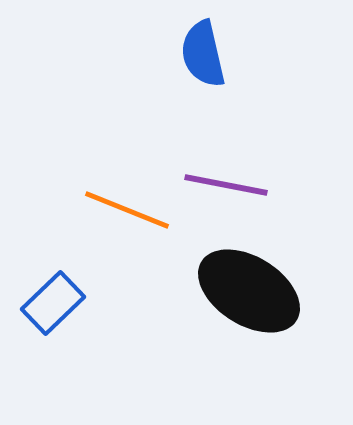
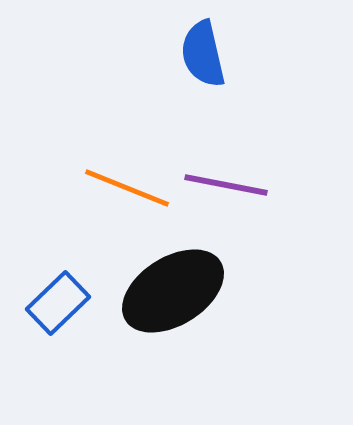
orange line: moved 22 px up
black ellipse: moved 76 px left; rotated 64 degrees counterclockwise
blue rectangle: moved 5 px right
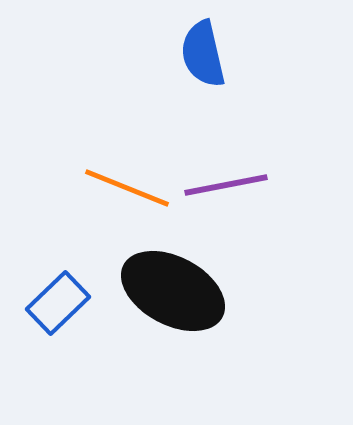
purple line: rotated 22 degrees counterclockwise
black ellipse: rotated 60 degrees clockwise
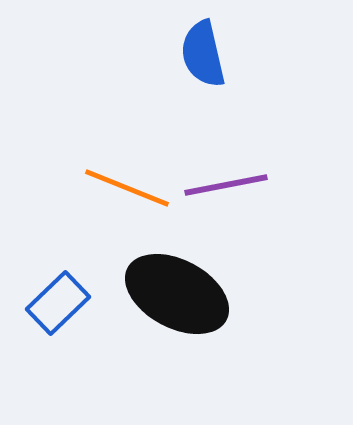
black ellipse: moved 4 px right, 3 px down
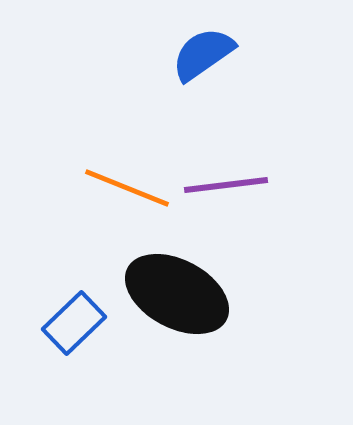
blue semicircle: rotated 68 degrees clockwise
purple line: rotated 4 degrees clockwise
blue rectangle: moved 16 px right, 20 px down
